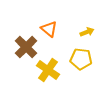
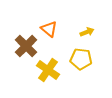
brown cross: moved 1 px up
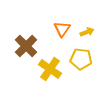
orange triangle: moved 13 px right; rotated 24 degrees clockwise
yellow cross: moved 2 px right, 1 px up
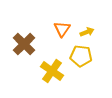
brown cross: moved 2 px left, 2 px up
yellow pentagon: moved 3 px up
yellow cross: moved 2 px right, 2 px down
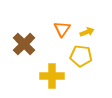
yellow cross: moved 5 px down; rotated 35 degrees counterclockwise
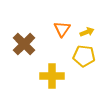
yellow pentagon: moved 3 px right
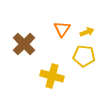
yellow cross: rotated 15 degrees clockwise
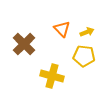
orange triangle: rotated 18 degrees counterclockwise
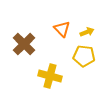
yellow cross: moved 2 px left
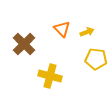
yellow pentagon: moved 12 px right, 3 px down
